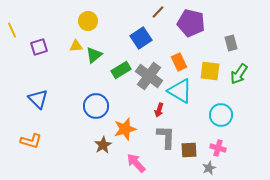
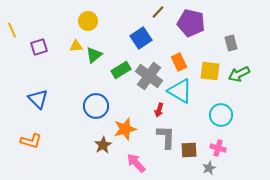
green arrow: rotated 30 degrees clockwise
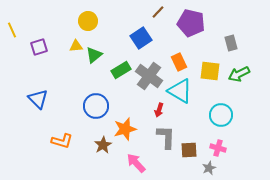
orange L-shape: moved 31 px right
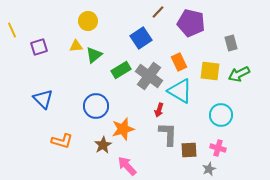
blue triangle: moved 5 px right
orange star: moved 2 px left
gray L-shape: moved 2 px right, 3 px up
pink arrow: moved 9 px left, 3 px down
gray star: moved 1 px down
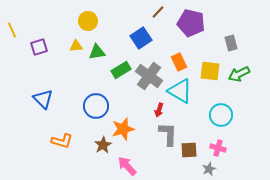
green triangle: moved 3 px right, 3 px up; rotated 30 degrees clockwise
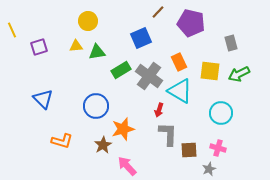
blue square: rotated 10 degrees clockwise
cyan circle: moved 2 px up
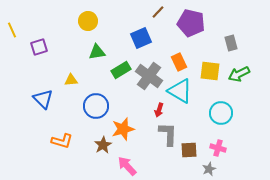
yellow triangle: moved 5 px left, 34 px down
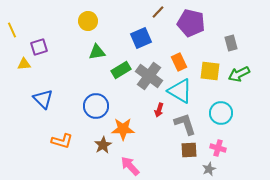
yellow triangle: moved 47 px left, 16 px up
orange star: rotated 15 degrees clockwise
gray L-shape: moved 17 px right, 10 px up; rotated 20 degrees counterclockwise
pink arrow: moved 3 px right
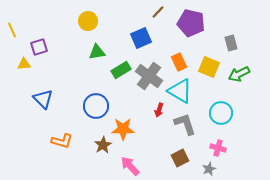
yellow square: moved 1 px left, 4 px up; rotated 15 degrees clockwise
brown square: moved 9 px left, 8 px down; rotated 24 degrees counterclockwise
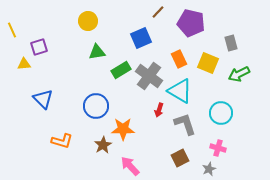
orange rectangle: moved 3 px up
yellow square: moved 1 px left, 4 px up
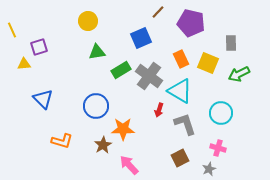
gray rectangle: rotated 14 degrees clockwise
orange rectangle: moved 2 px right
pink arrow: moved 1 px left, 1 px up
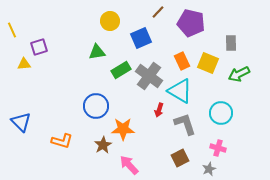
yellow circle: moved 22 px right
orange rectangle: moved 1 px right, 2 px down
blue triangle: moved 22 px left, 23 px down
